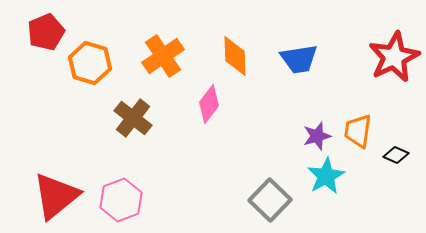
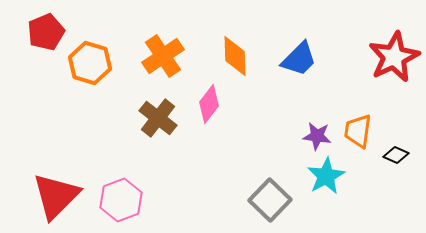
blue trapezoid: rotated 36 degrees counterclockwise
brown cross: moved 25 px right
purple star: rotated 24 degrees clockwise
red triangle: rotated 6 degrees counterclockwise
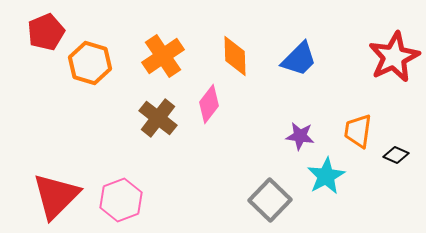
purple star: moved 17 px left
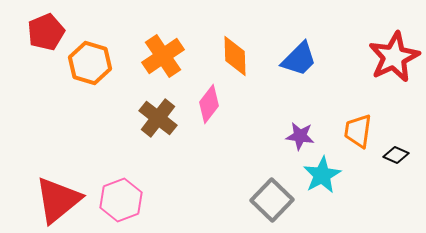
cyan star: moved 4 px left, 1 px up
red triangle: moved 2 px right, 4 px down; rotated 6 degrees clockwise
gray square: moved 2 px right
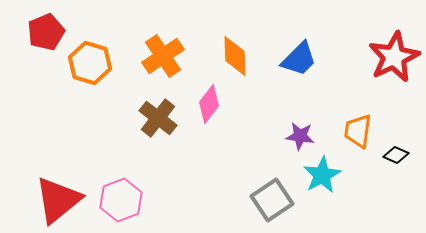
gray square: rotated 12 degrees clockwise
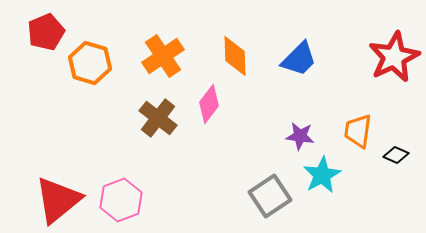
gray square: moved 2 px left, 4 px up
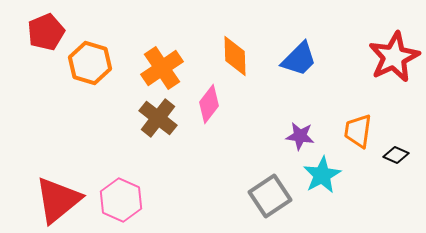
orange cross: moved 1 px left, 12 px down
pink hexagon: rotated 15 degrees counterclockwise
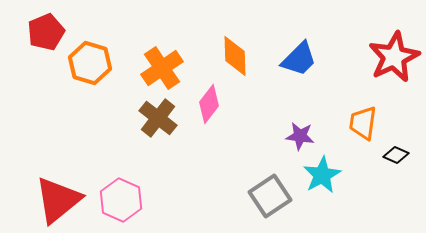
orange trapezoid: moved 5 px right, 8 px up
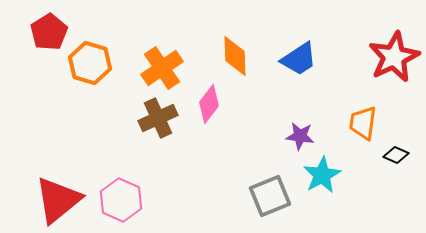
red pentagon: moved 3 px right; rotated 9 degrees counterclockwise
blue trapezoid: rotated 12 degrees clockwise
brown cross: rotated 27 degrees clockwise
gray square: rotated 12 degrees clockwise
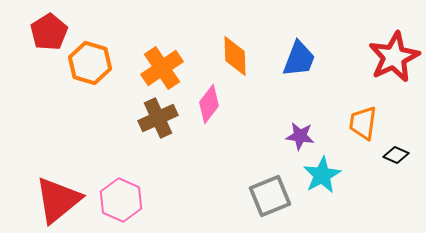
blue trapezoid: rotated 36 degrees counterclockwise
